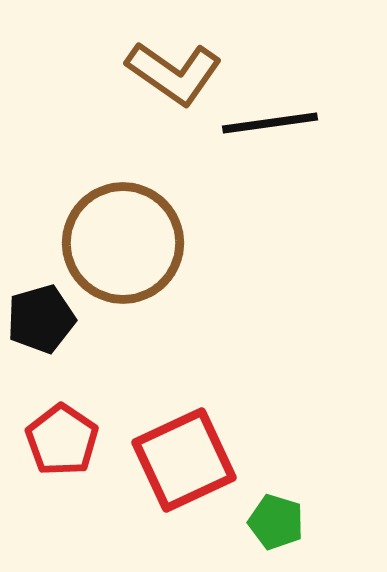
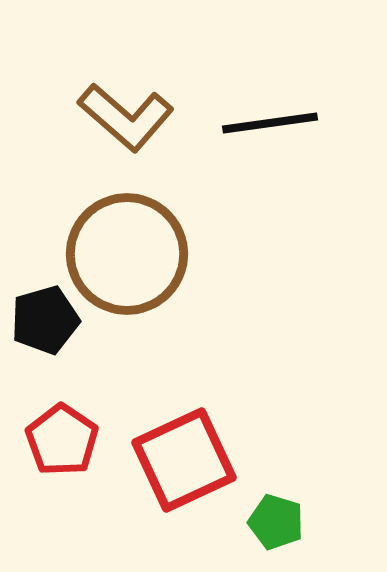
brown L-shape: moved 48 px left, 44 px down; rotated 6 degrees clockwise
brown circle: moved 4 px right, 11 px down
black pentagon: moved 4 px right, 1 px down
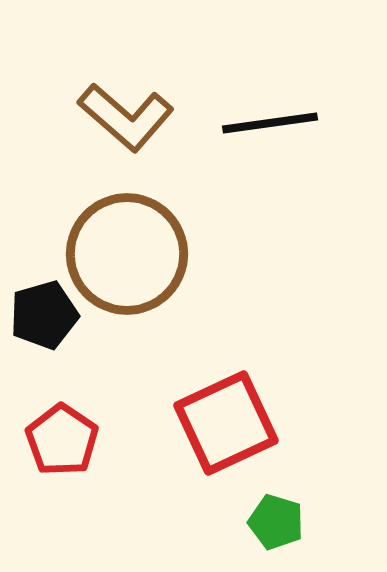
black pentagon: moved 1 px left, 5 px up
red square: moved 42 px right, 37 px up
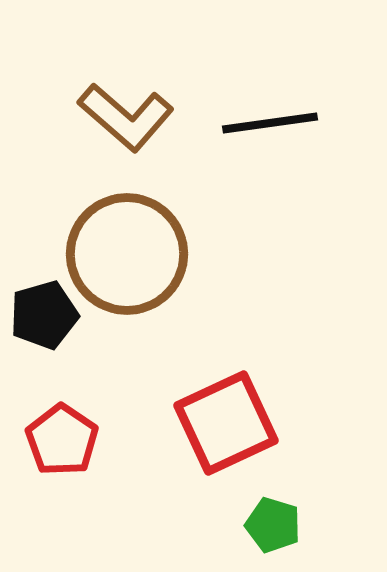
green pentagon: moved 3 px left, 3 px down
